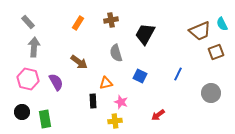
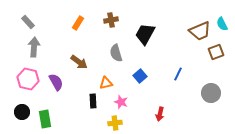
blue square: rotated 24 degrees clockwise
red arrow: moved 2 px right, 1 px up; rotated 40 degrees counterclockwise
yellow cross: moved 2 px down
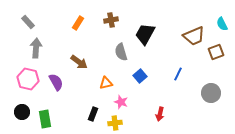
brown trapezoid: moved 6 px left, 5 px down
gray arrow: moved 2 px right, 1 px down
gray semicircle: moved 5 px right, 1 px up
black rectangle: moved 13 px down; rotated 24 degrees clockwise
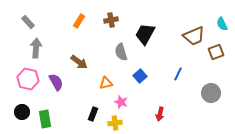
orange rectangle: moved 1 px right, 2 px up
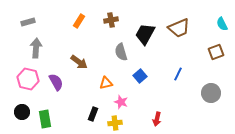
gray rectangle: rotated 64 degrees counterclockwise
brown trapezoid: moved 15 px left, 8 px up
red arrow: moved 3 px left, 5 px down
